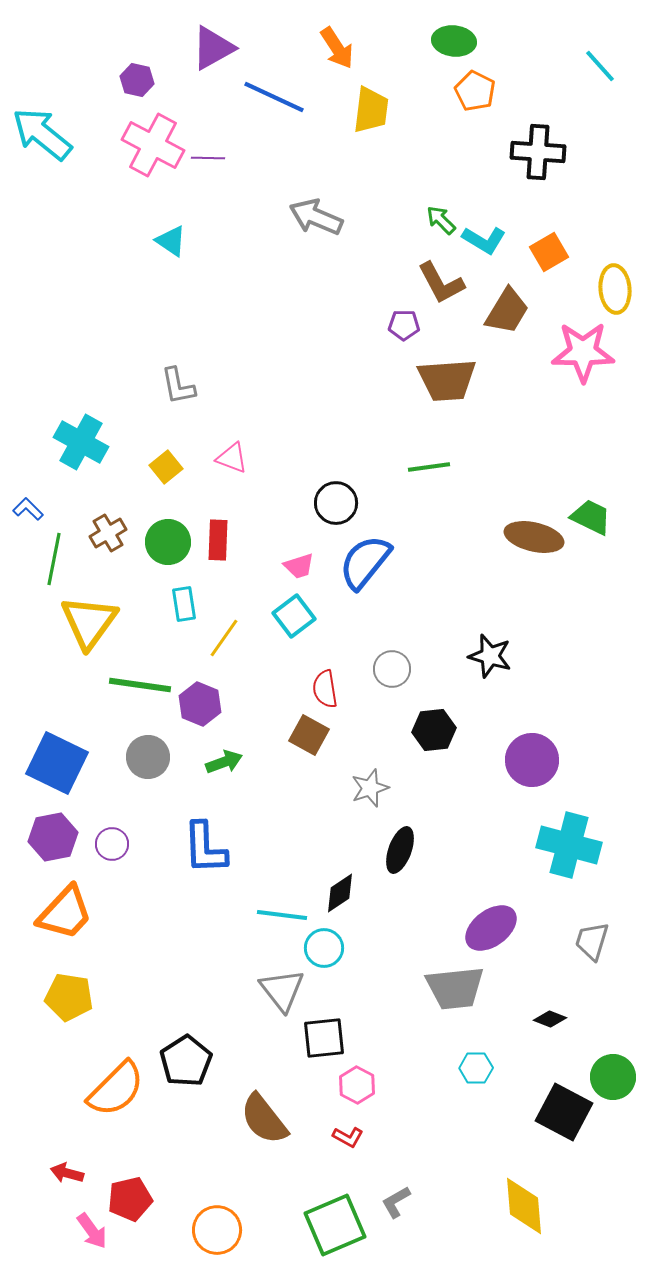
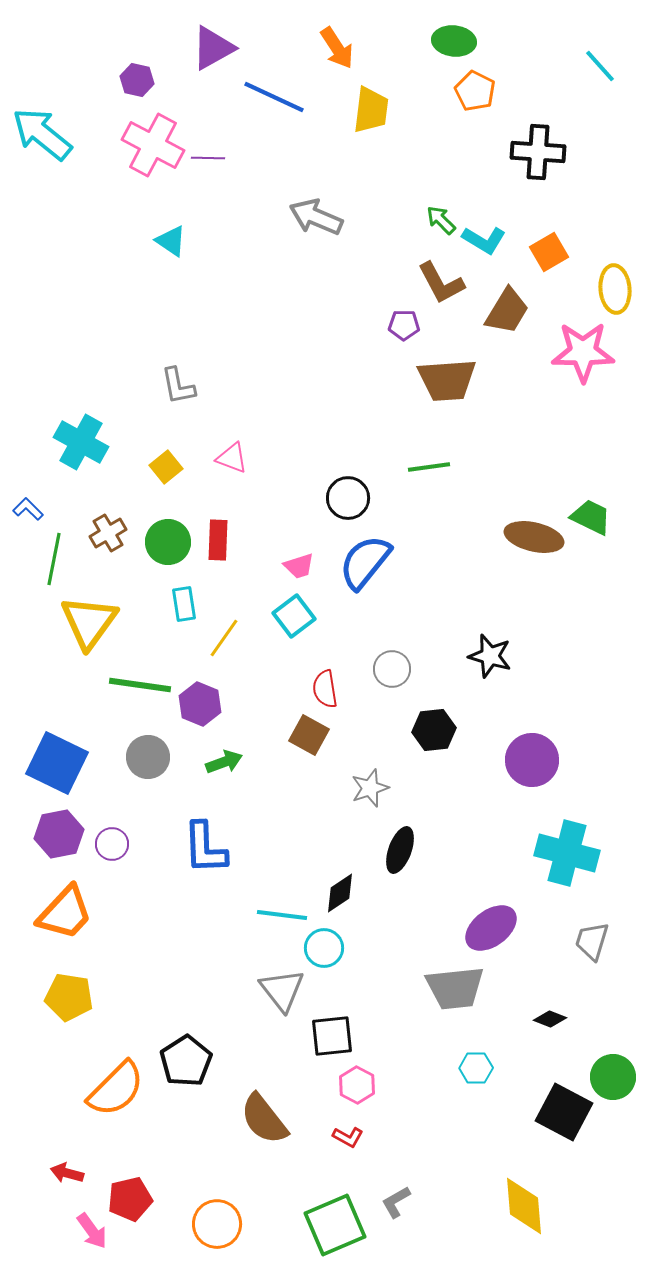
black circle at (336, 503): moved 12 px right, 5 px up
purple hexagon at (53, 837): moved 6 px right, 3 px up
cyan cross at (569, 845): moved 2 px left, 8 px down
black square at (324, 1038): moved 8 px right, 2 px up
orange circle at (217, 1230): moved 6 px up
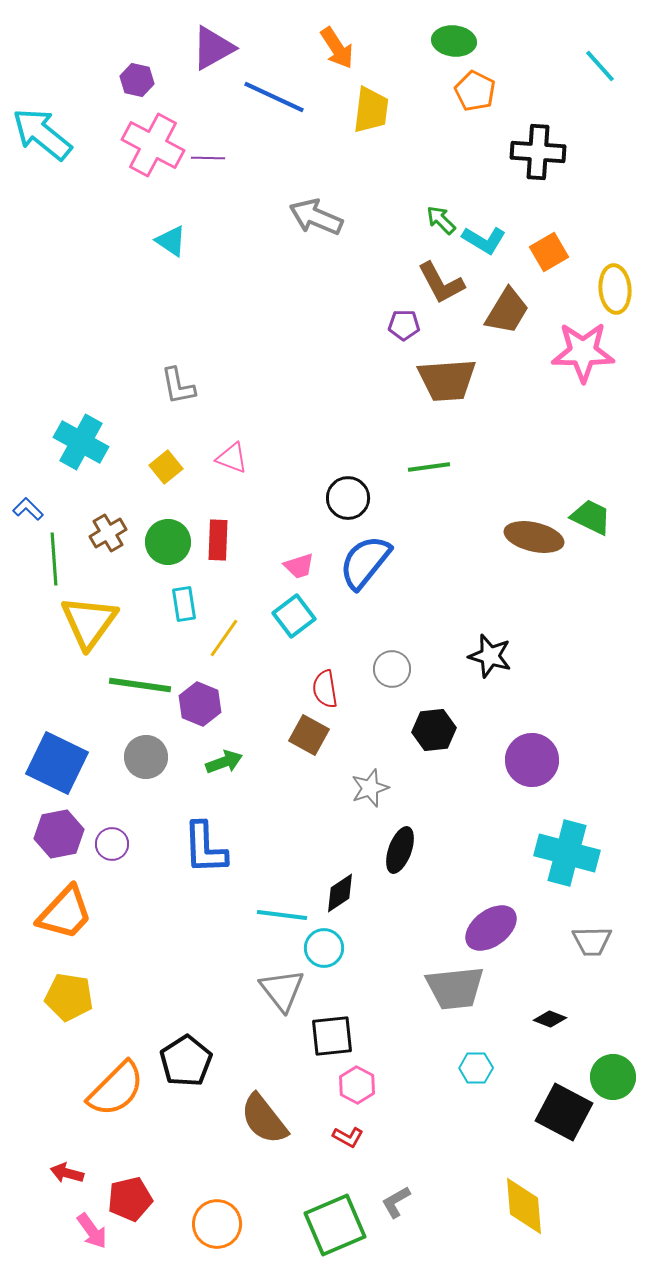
green line at (54, 559): rotated 15 degrees counterclockwise
gray circle at (148, 757): moved 2 px left
gray trapezoid at (592, 941): rotated 108 degrees counterclockwise
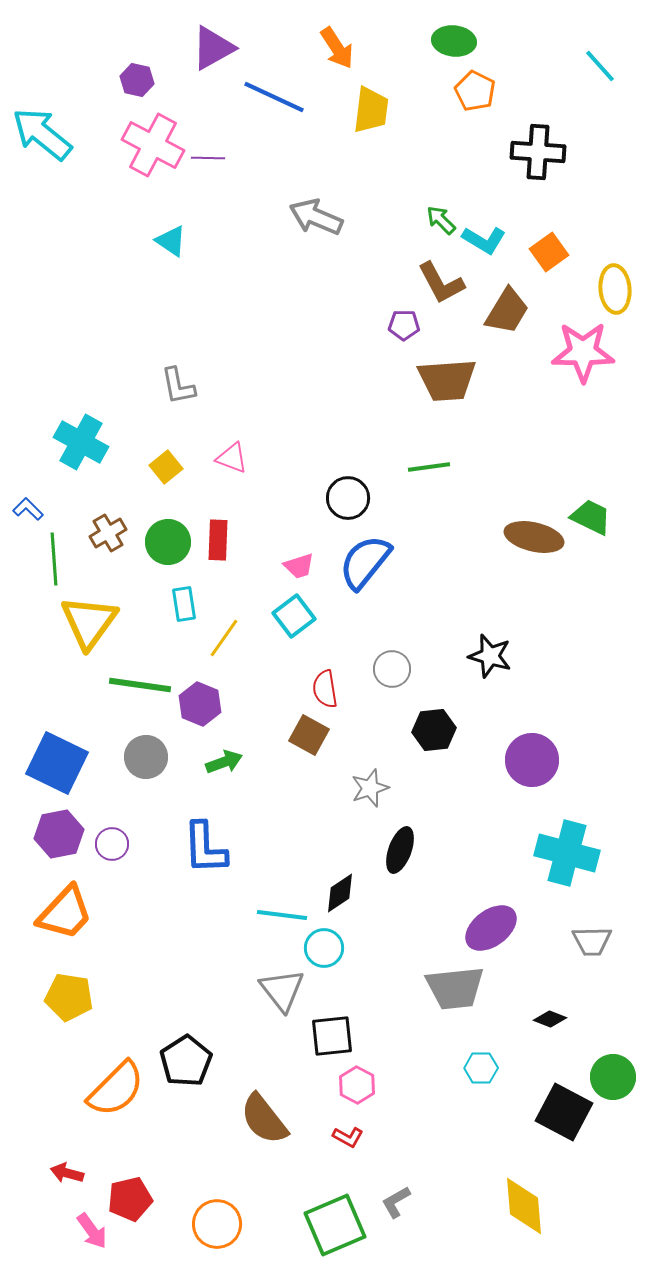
orange square at (549, 252): rotated 6 degrees counterclockwise
cyan hexagon at (476, 1068): moved 5 px right
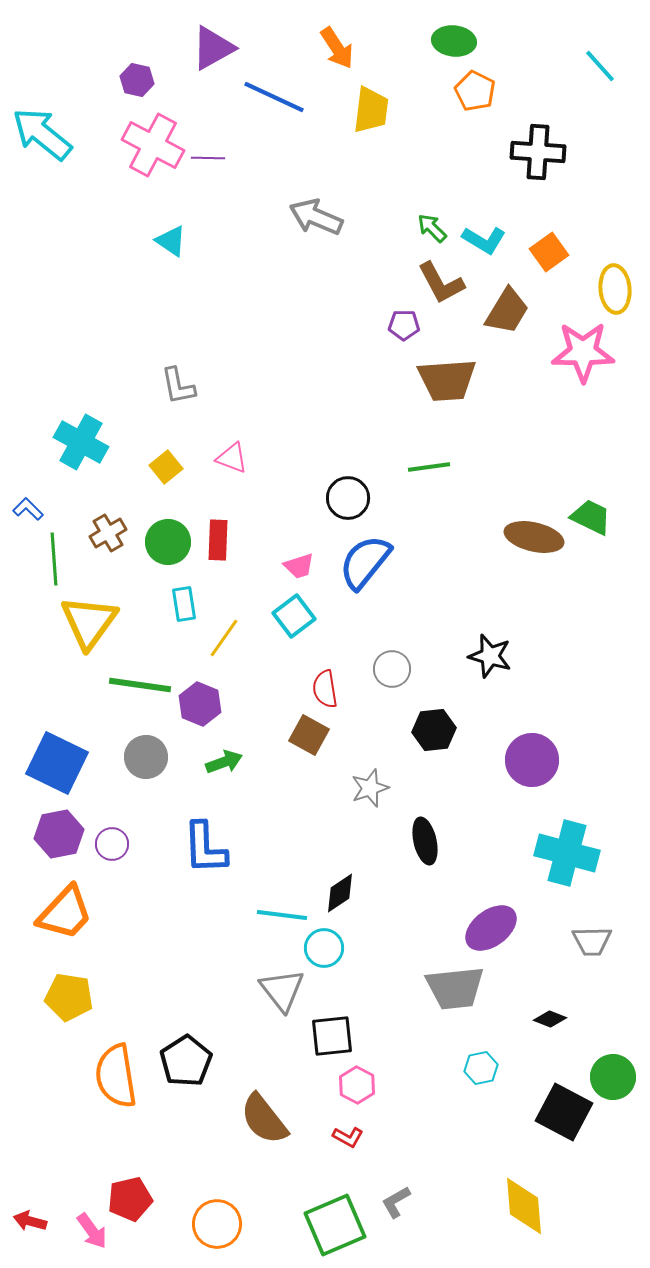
green arrow at (441, 220): moved 9 px left, 8 px down
black ellipse at (400, 850): moved 25 px right, 9 px up; rotated 33 degrees counterclockwise
cyan hexagon at (481, 1068): rotated 12 degrees counterclockwise
orange semicircle at (116, 1089): moved 13 px up; rotated 126 degrees clockwise
red arrow at (67, 1173): moved 37 px left, 48 px down
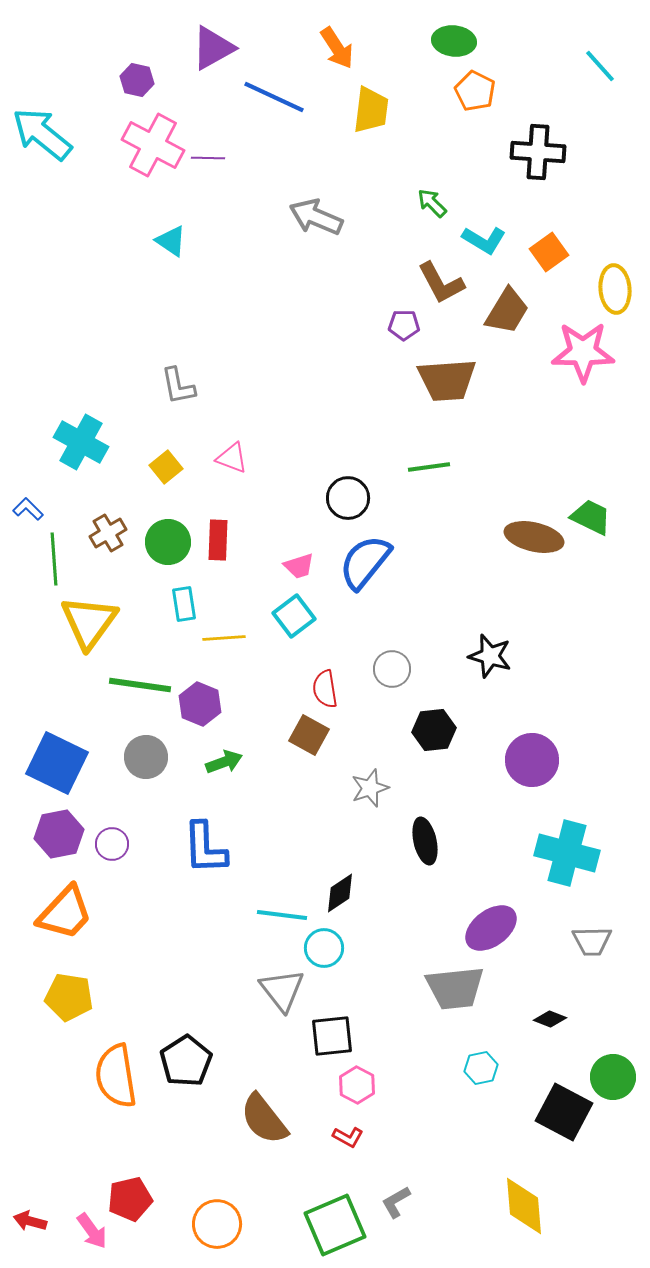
green arrow at (432, 228): moved 25 px up
yellow line at (224, 638): rotated 51 degrees clockwise
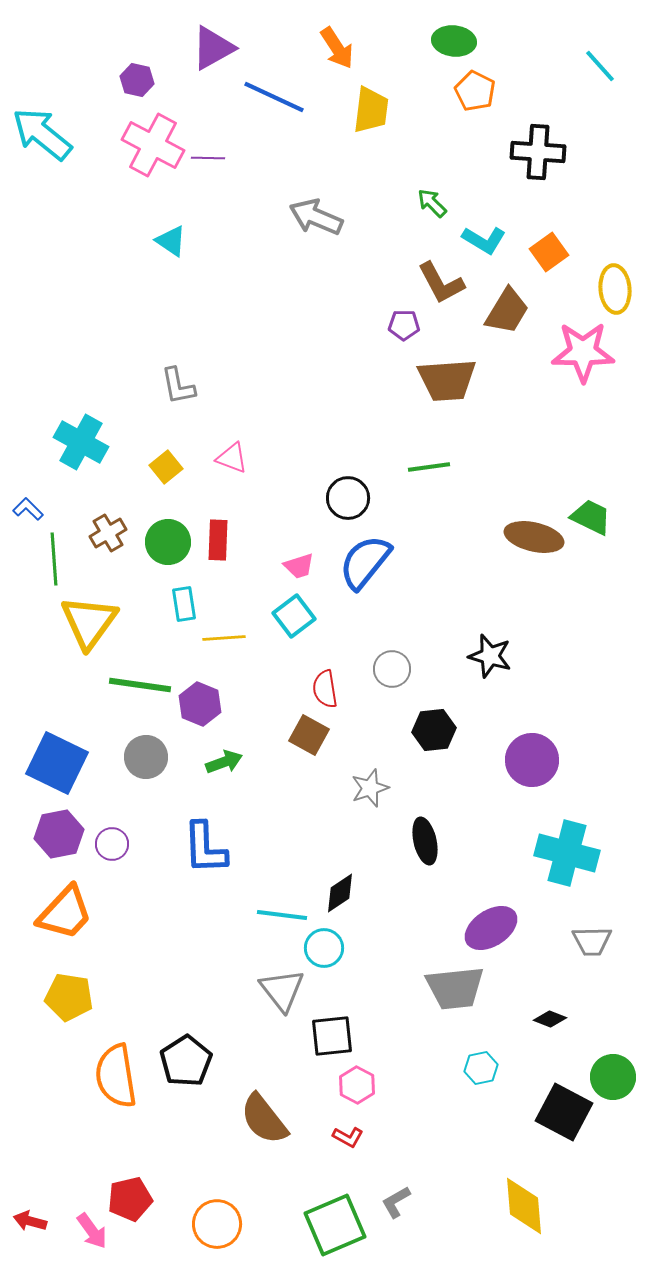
purple ellipse at (491, 928): rotated 4 degrees clockwise
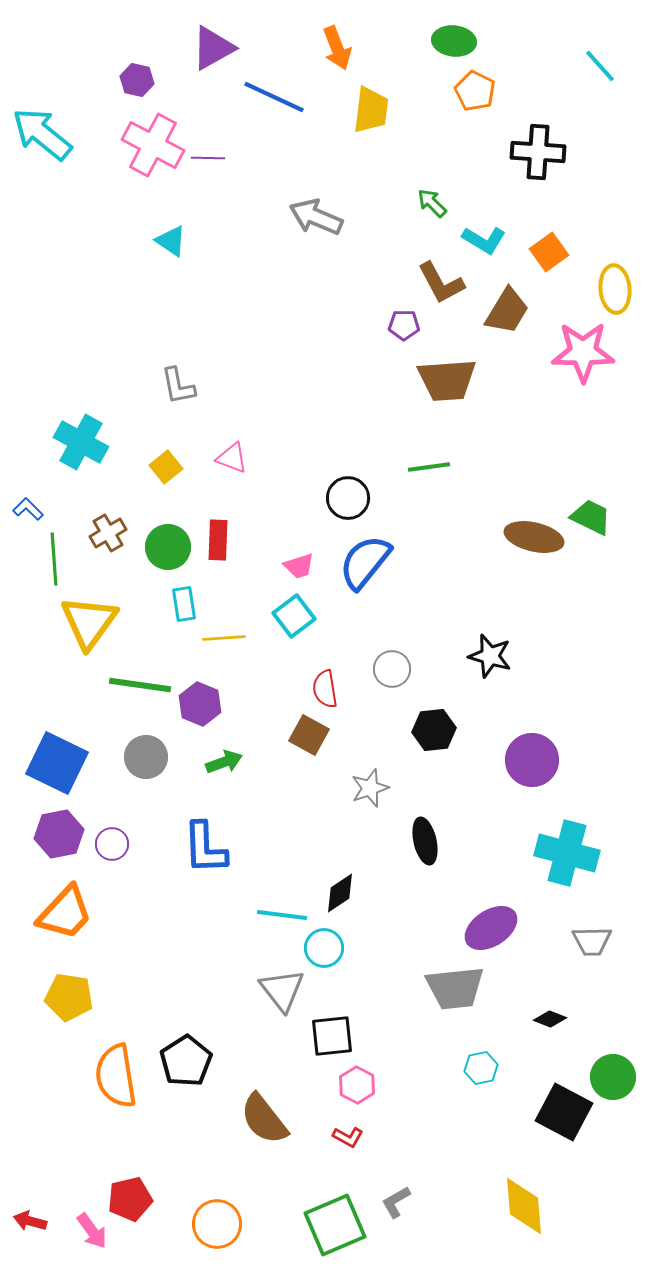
orange arrow at (337, 48): rotated 12 degrees clockwise
green circle at (168, 542): moved 5 px down
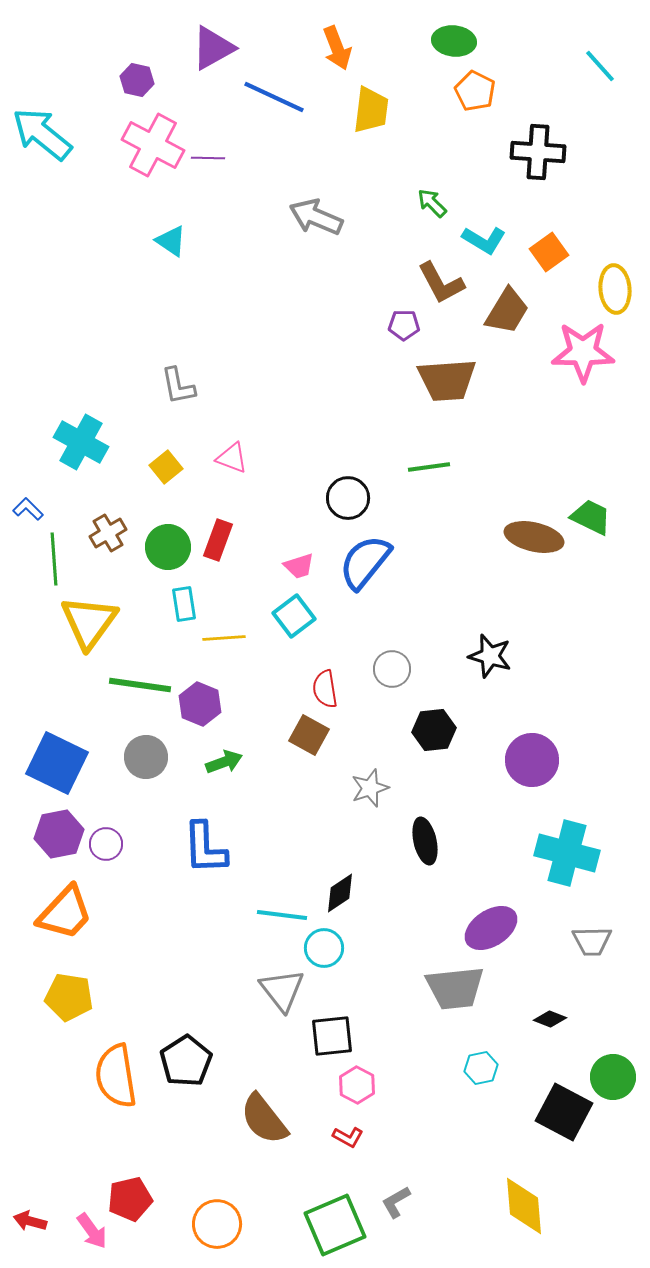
red rectangle at (218, 540): rotated 18 degrees clockwise
purple circle at (112, 844): moved 6 px left
